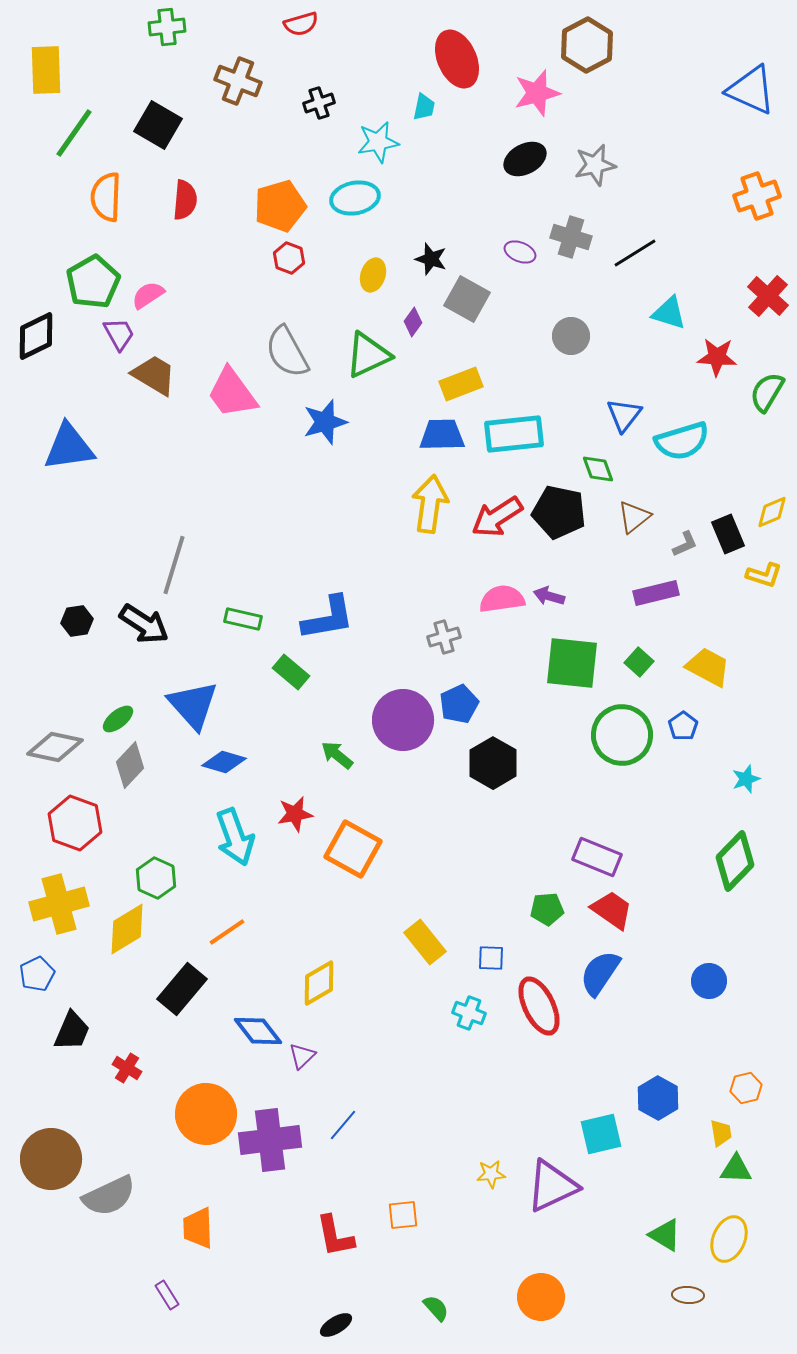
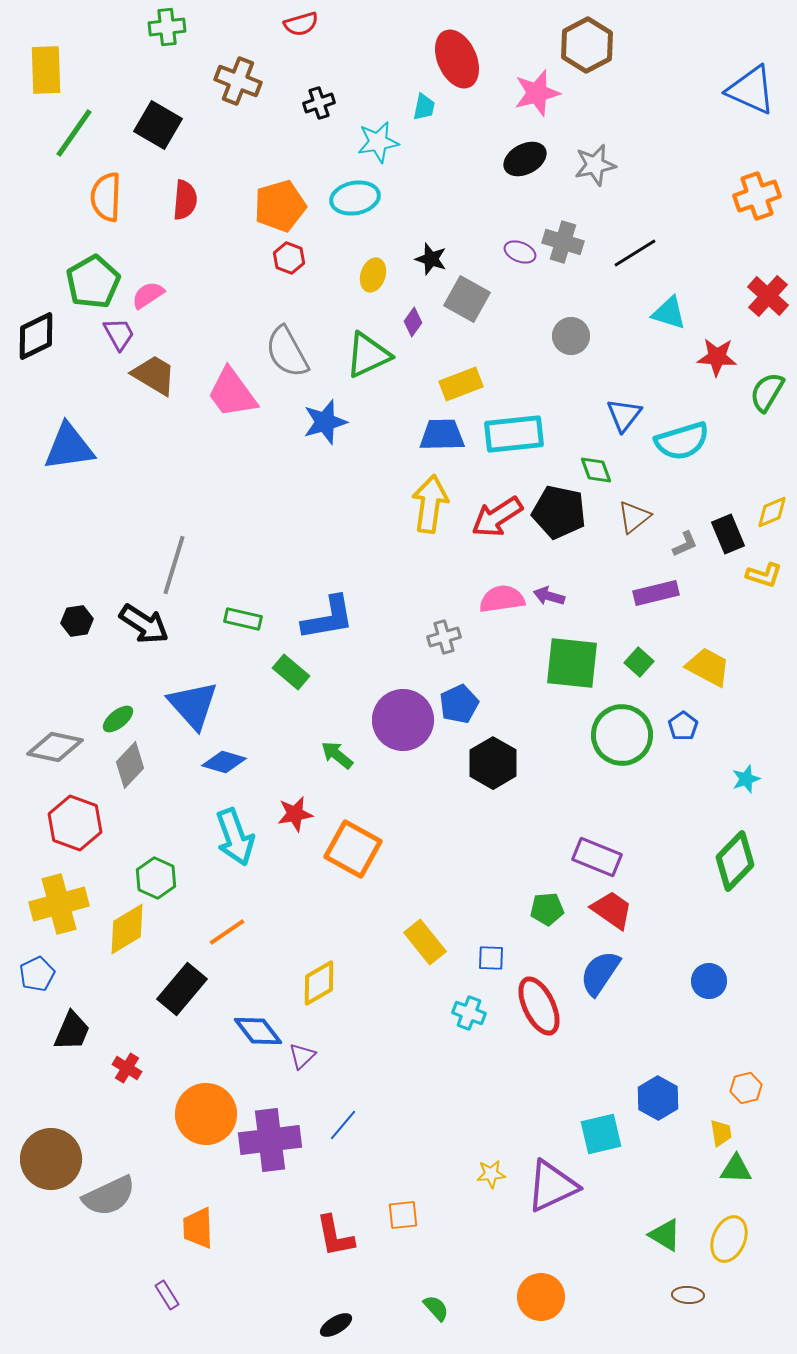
gray cross at (571, 237): moved 8 px left, 5 px down
green diamond at (598, 469): moved 2 px left, 1 px down
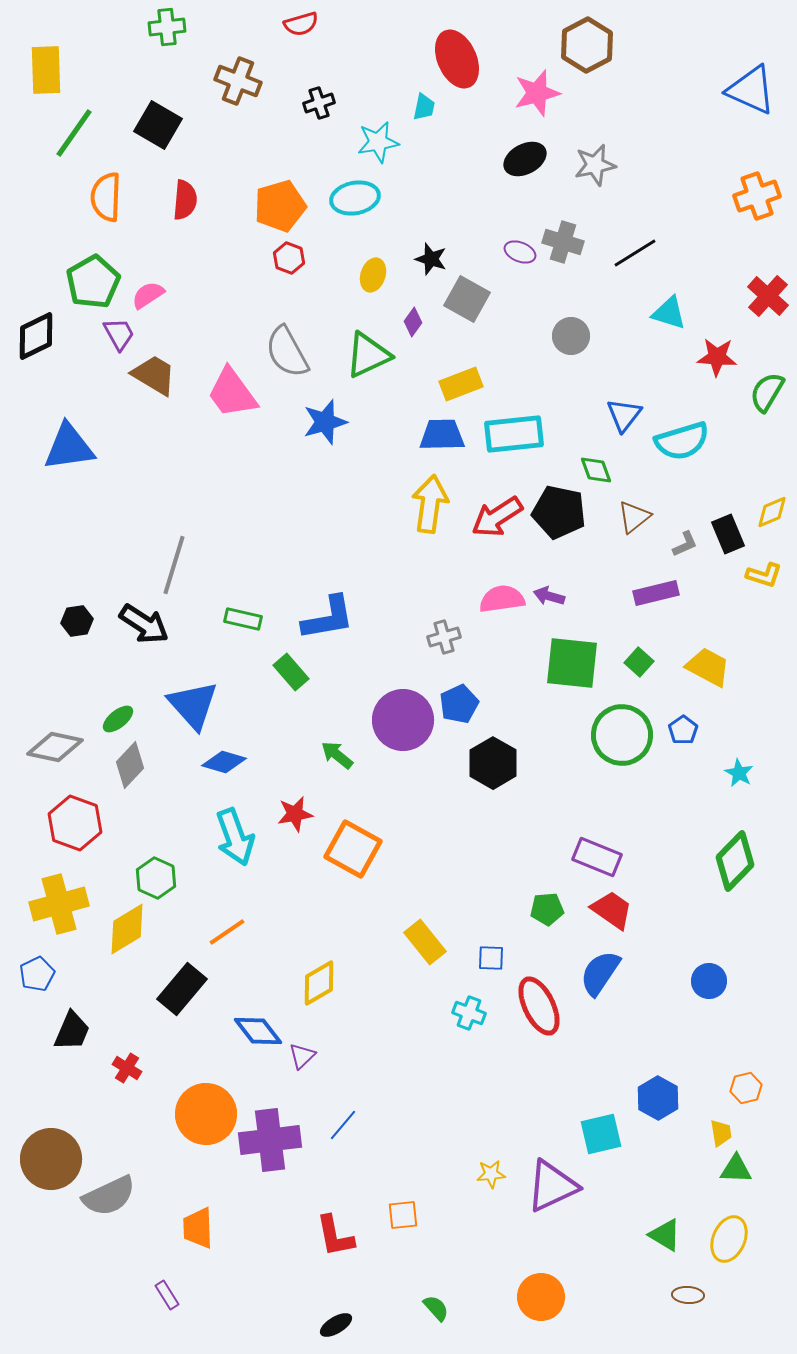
green rectangle at (291, 672): rotated 9 degrees clockwise
blue pentagon at (683, 726): moved 4 px down
cyan star at (746, 779): moved 7 px left, 6 px up; rotated 24 degrees counterclockwise
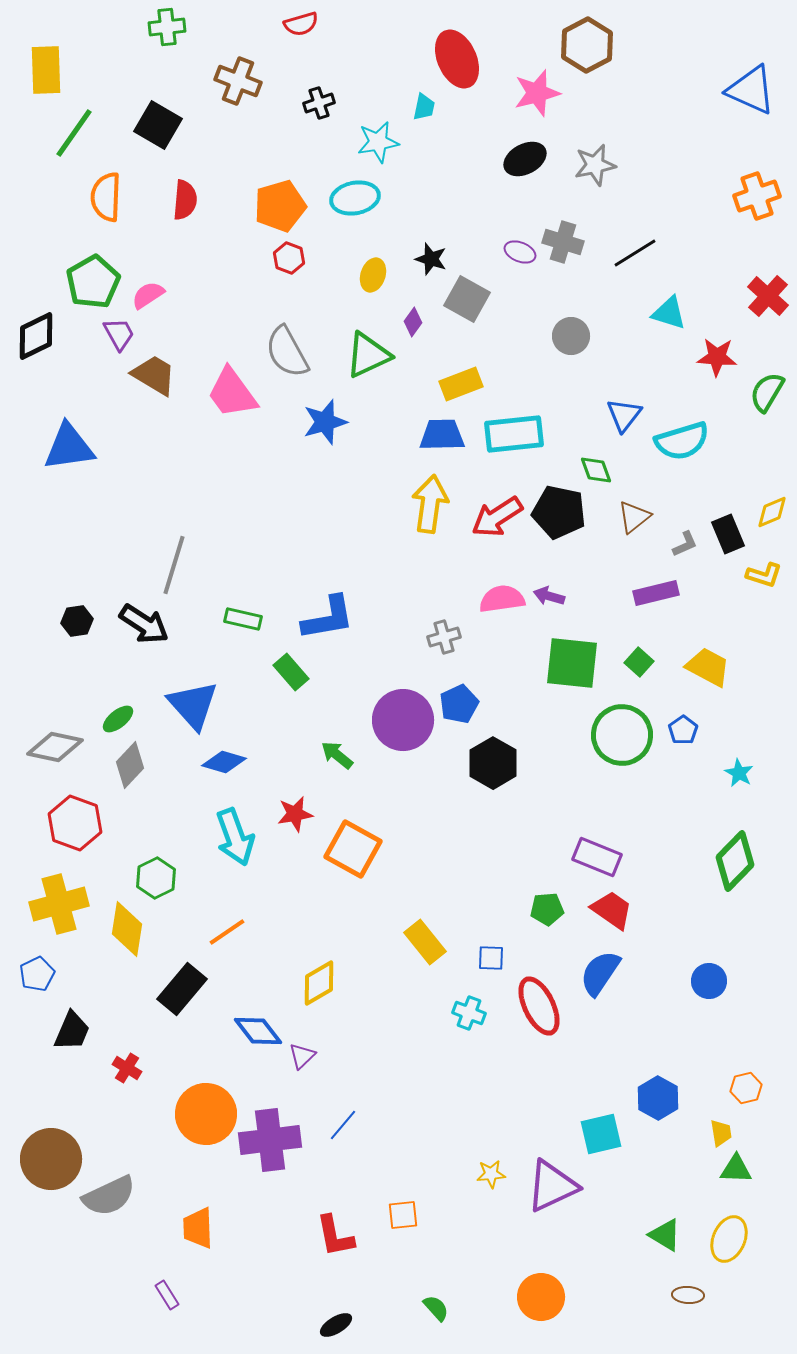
green hexagon at (156, 878): rotated 9 degrees clockwise
yellow diamond at (127, 929): rotated 50 degrees counterclockwise
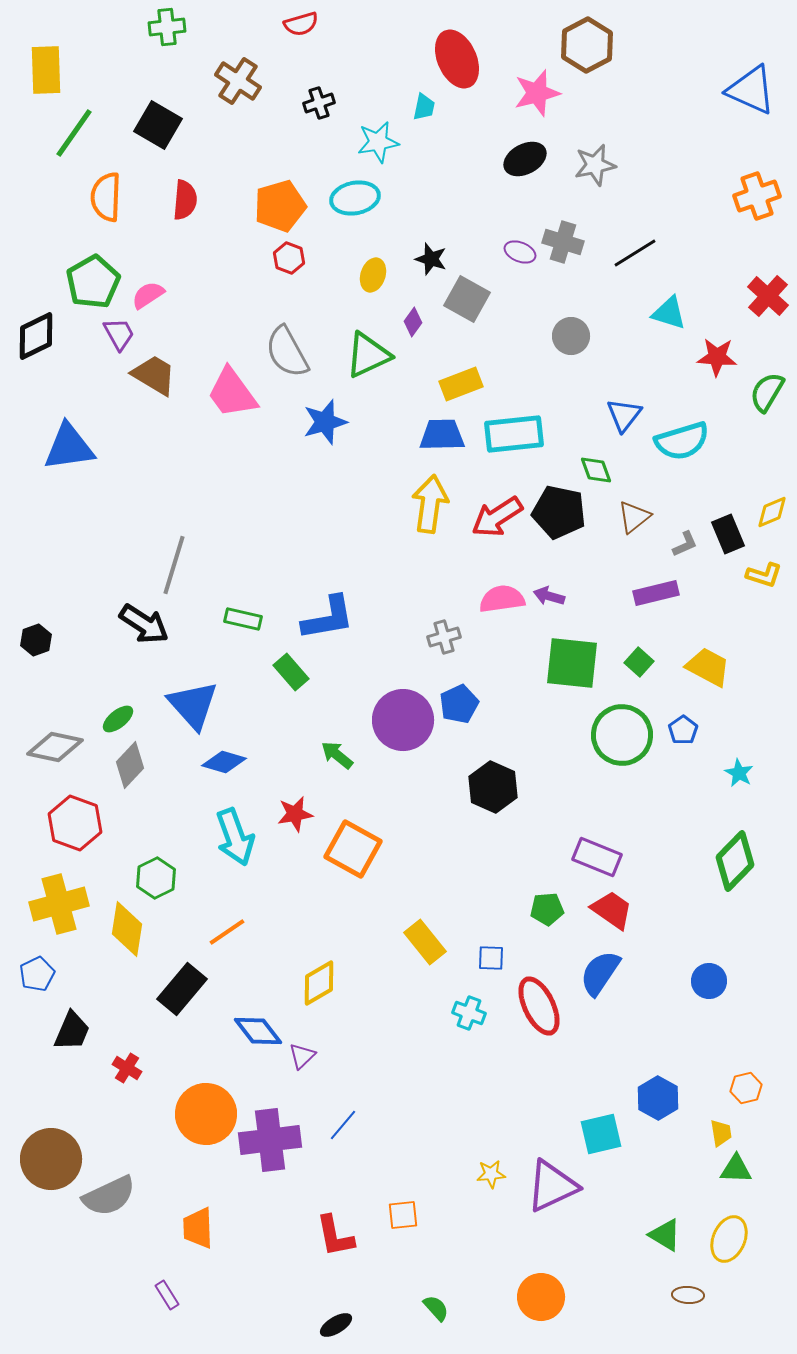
brown cross at (238, 81): rotated 12 degrees clockwise
black hexagon at (77, 621): moved 41 px left, 19 px down; rotated 12 degrees counterclockwise
black hexagon at (493, 763): moved 24 px down; rotated 6 degrees counterclockwise
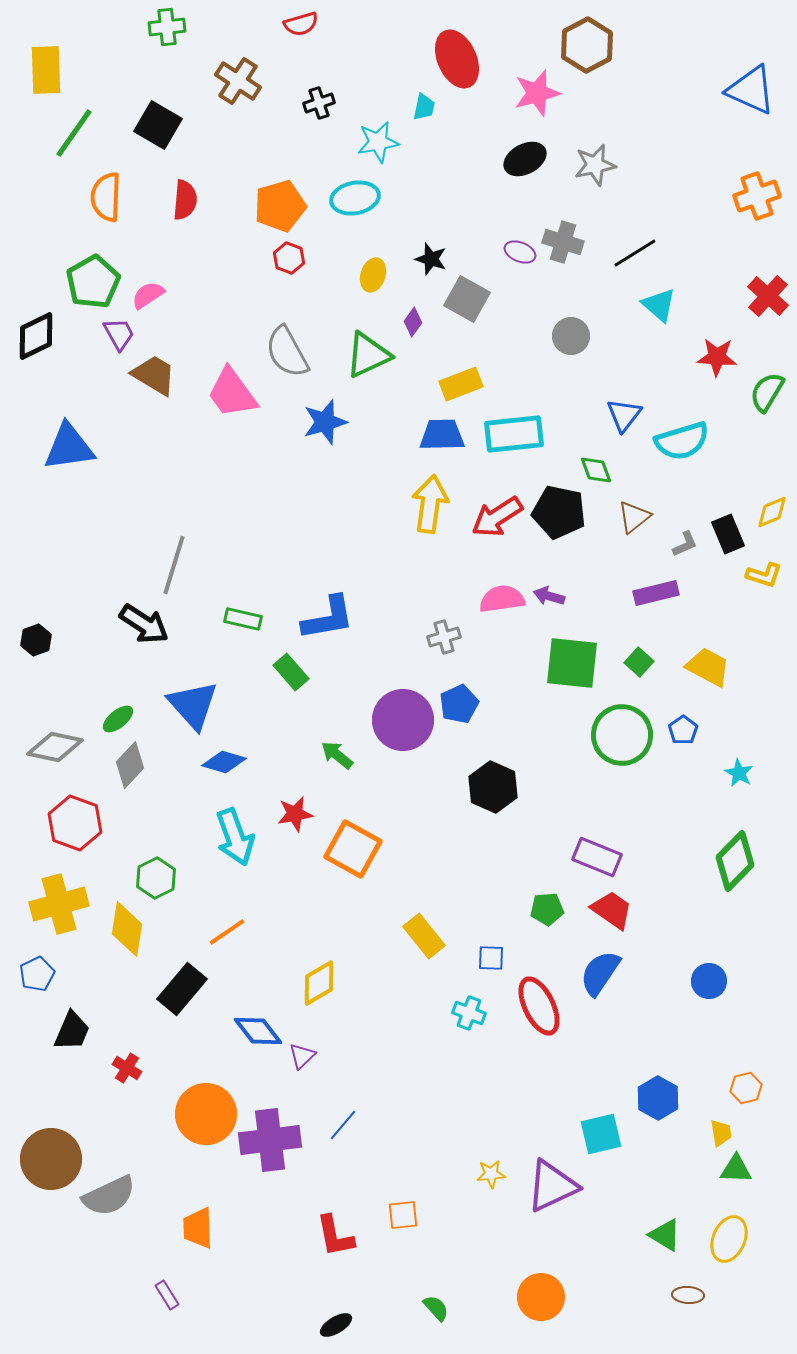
cyan triangle at (669, 313): moved 10 px left, 8 px up; rotated 24 degrees clockwise
yellow rectangle at (425, 942): moved 1 px left, 6 px up
